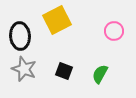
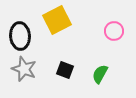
black square: moved 1 px right, 1 px up
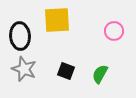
yellow square: rotated 24 degrees clockwise
black square: moved 1 px right, 1 px down
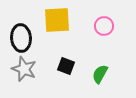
pink circle: moved 10 px left, 5 px up
black ellipse: moved 1 px right, 2 px down
black square: moved 5 px up
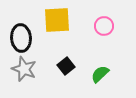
black square: rotated 30 degrees clockwise
green semicircle: rotated 18 degrees clockwise
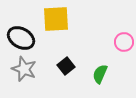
yellow square: moved 1 px left, 1 px up
pink circle: moved 20 px right, 16 px down
black ellipse: rotated 56 degrees counterclockwise
green semicircle: rotated 24 degrees counterclockwise
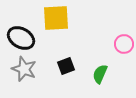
yellow square: moved 1 px up
pink circle: moved 2 px down
black square: rotated 18 degrees clockwise
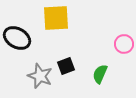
black ellipse: moved 4 px left
gray star: moved 16 px right, 7 px down
